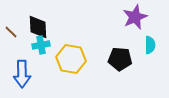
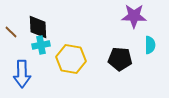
purple star: moved 1 px left, 1 px up; rotated 25 degrees clockwise
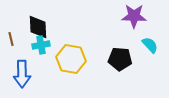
brown line: moved 7 px down; rotated 32 degrees clockwise
cyan semicircle: rotated 42 degrees counterclockwise
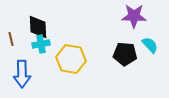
cyan cross: moved 1 px up
black pentagon: moved 5 px right, 5 px up
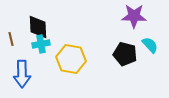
black pentagon: rotated 10 degrees clockwise
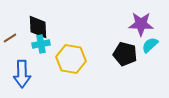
purple star: moved 7 px right, 8 px down
brown line: moved 1 px left, 1 px up; rotated 72 degrees clockwise
cyan semicircle: rotated 90 degrees counterclockwise
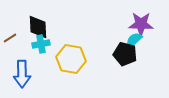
cyan semicircle: moved 16 px left, 5 px up
